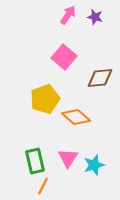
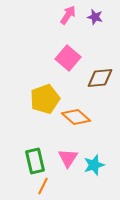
pink square: moved 4 px right, 1 px down
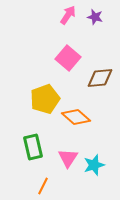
green rectangle: moved 2 px left, 14 px up
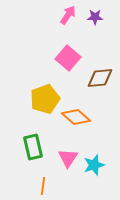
purple star: rotated 14 degrees counterclockwise
orange line: rotated 18 degrees counterclockwise
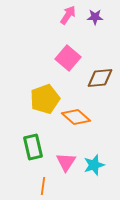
pink triangle: moved 2 px left, 4 px down
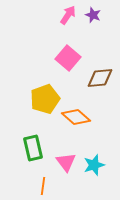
purple star: moved 2 px left, 2 px up; rotated 21 degrees clockwise
green rectangle: moved 1 px down
pink triangle: rotated 10 degrees counterclockwise
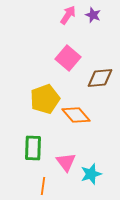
orange diamond: moved 2 px up; rotated 8 degrees clockwise
green rectangle: rotated 15 degrees clockwise
cyan star: moved 3 px left, 9 px down
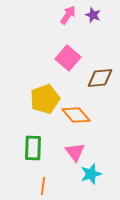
pink triangle: moved 9 px right, 10 px up
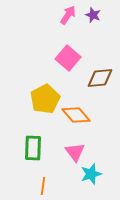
yellow pentagon: rotated 8 degrees counterclockwise
